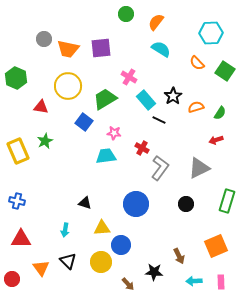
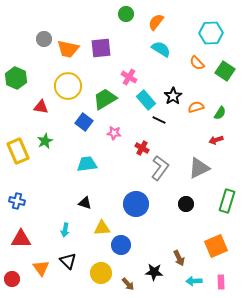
cyan trapezoid at (106, 156): moved 19 px left, 8 px down
brown arrow at (179, 256): moved 2 px down
yellow circle at (101, 262): moved 11 px down
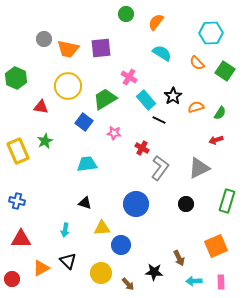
cyan semicircle at (161, 49): moved 1 px right, 4 px down
orange triangle at (41, 268): rotated 36 degrees clockwise
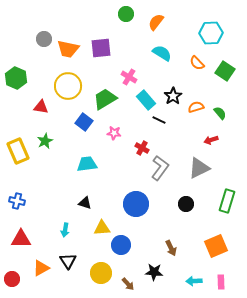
green semicircle at (220, 113): rotated 72 degrees counterclockwise
red arrow at (216, 140): moved 5 px left
brown arrow at (179, 258): moved 8 px left, 10 px up
black triangle at (68, 261): rotated 12 degrees clockwise
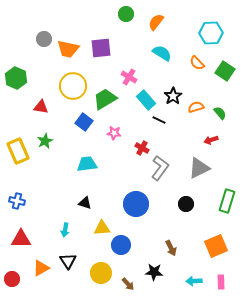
yellow circle at (68, 86): moved 5 px right
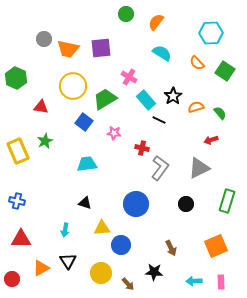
red cross at (142, 148): rotated 16 degrees counterclockwise
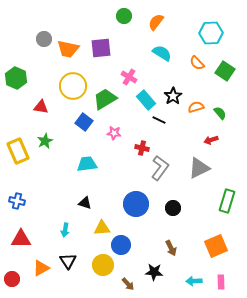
green circle at (126, 14): moved 2 px left, 2 px down
black circle at (186, 204): moved 13 px left, 4 px down
yellow circle at (101, 273): moved 2 px right, 8 px up
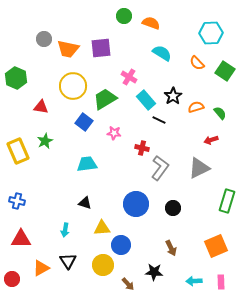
orange semicircle at (156, 22): moved 5 px left, 1 px down; rotated 72 degrees clockwise
